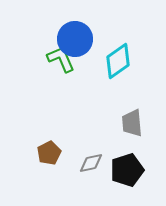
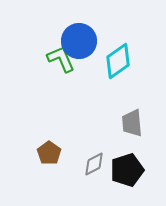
blue circle: moved 4 px right, 2 px down
brown pentagon: rotated 10 degrees counterclockwise
gray diamond: moved 3 px right, 1 px down; rotated 15 degrees counterclockwise
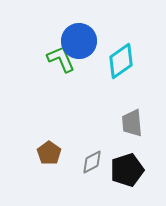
cyan diamond: moved 3 px right
gray diamond: moved 2 px left, 2 px up
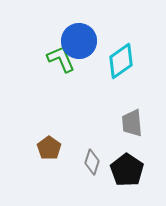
brown pentagon: moved 5 px up
gray diamond: rotated 45 degrees counterclockwise
black pentagon: rotated 20 degrees counterclockwise
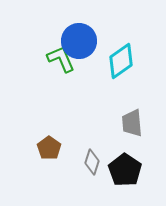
black pentagon: moved 2 px left
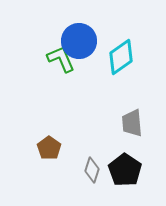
cyan diamond: moved 4 px up
gray diamond: moved 8 px down
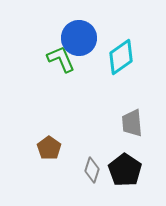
blue circle: moved 3 px up
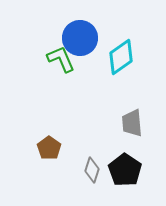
blue circle: moved 1 px right
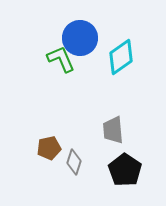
gray trapezoid: moved 19 px left, 7 px down
brown pentagon: rotated 25 degrees clockwise
gray diamond: moved 18 px left, 8 px up
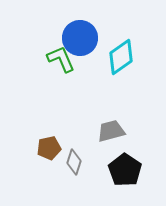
gray trapezoid: moved 2 px left, 1 px down; rotated 80 degrees clockwise
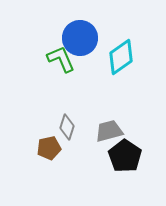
gray trapezoid: moved 2 px left
gray diamond: moved 7 px left, 35 px up
black pentagon: moved 14 px up
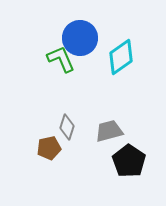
black pentagon: moved 4 px right, 5 px down
